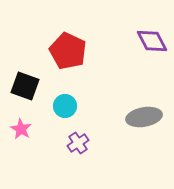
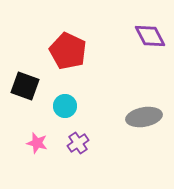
purple diamond: moved 2 px left, 5 px up
pink star: moved 16 px right, 14 px down; rotated 15 degrees counterclockwise
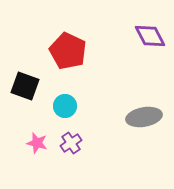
purple cross: moved 7 px left
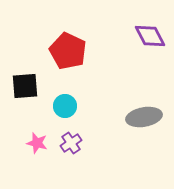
black square: rotated 24 degrees counterclockwise
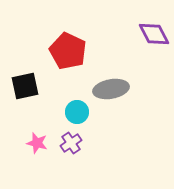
purple diamond: moved 4 px right, 2 px up
black square: rotated 8 degrees counterclockwise
cyan circle: moved 12 px right, 6 px down
gray ellipse: moved 33 px left, 28 px up
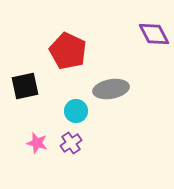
cyan circle: moved 1 px left, 1 px up
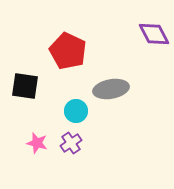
black square: rotated 20 degrees clockwise
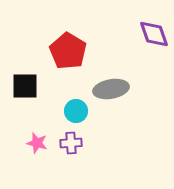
purple diamond: rotated 8 degrees clockwise
red pentagon: rotated 6 degrees clockwise
black square: rotated 8 degrees counterclockwise
purple cross: rotated 30 degrees clockwise
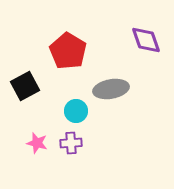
purple diamond: moved 8 px left, 6 px down
black square: rotated 28 degrees counterclockwise
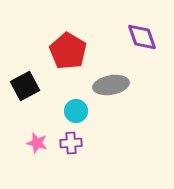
purple diamond: moved 4 px left, 3 px up
gray ellipse: moved 4 px up
